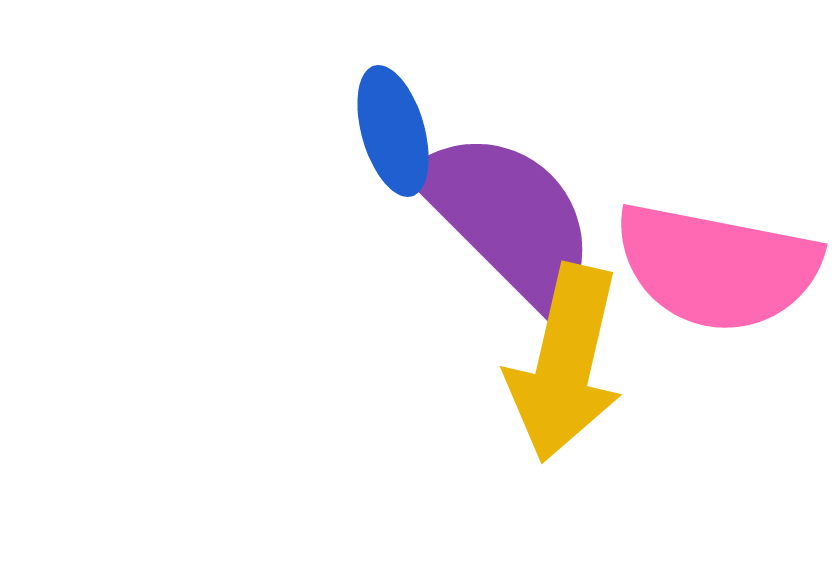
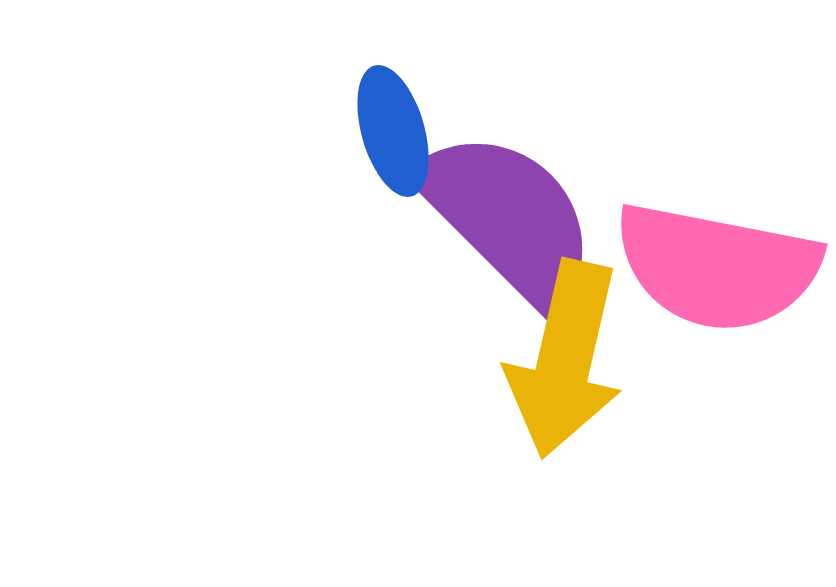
yellow arrow: moved 4 px up
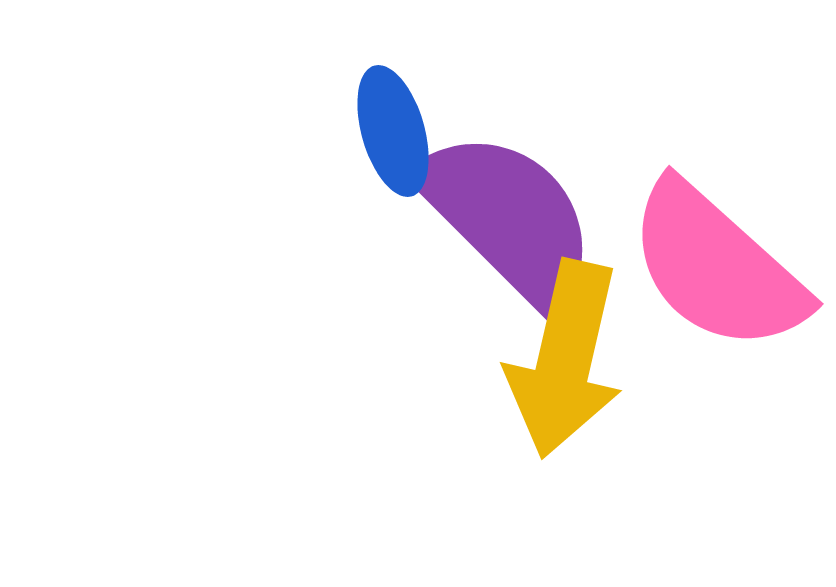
pink semicircle: rotated 31 degrees clockwise
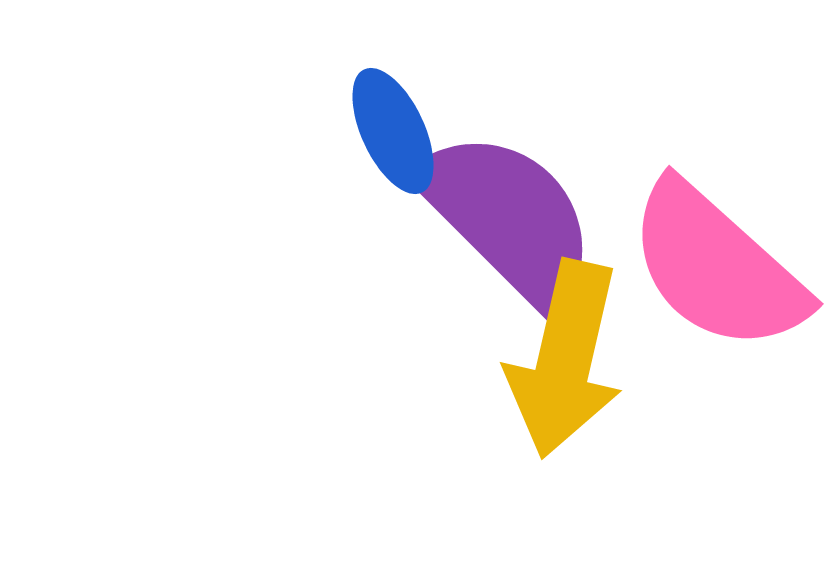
blue ellipse: rotated 9 degrees counterclockwise
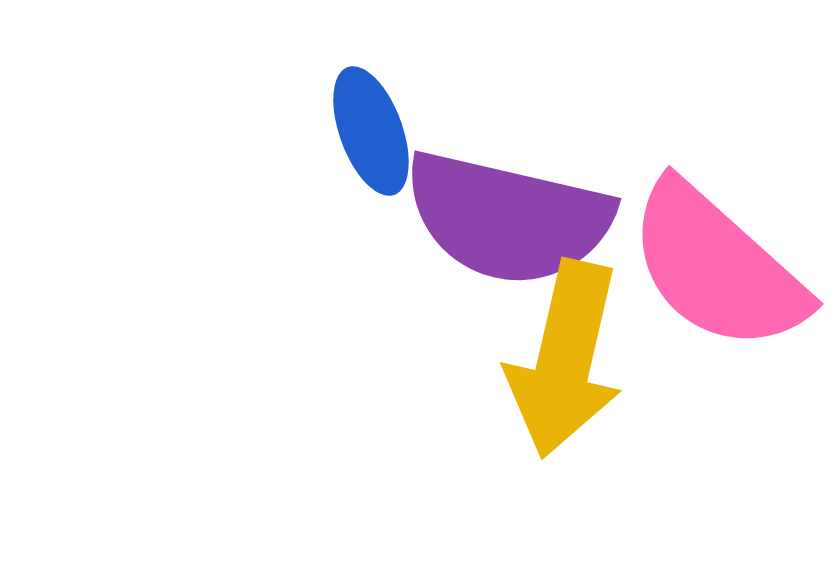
blue ellipse: moved 22 px left; rotated 5 degrees clockwise
purple semicircle: rotated 148 degrees clockwise
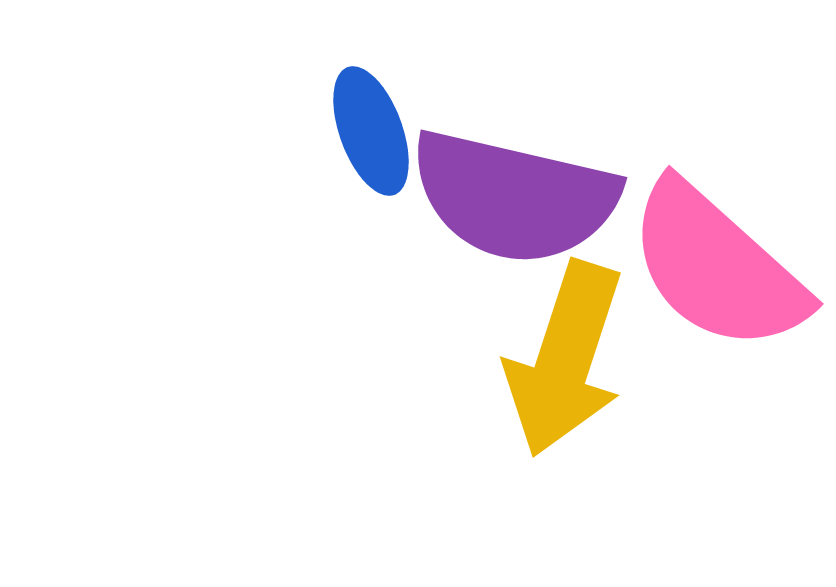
purple semicircle: moved 6 px right, 21 px up
yellow arrow: rotated 5 degrees clockwise
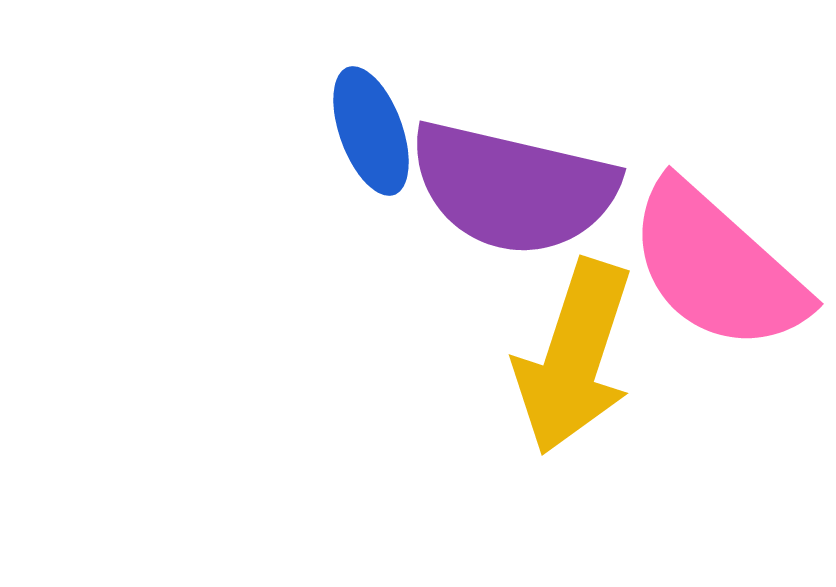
purple semicircle: moved 1 px left, 9 px up
yellow arrow: moved 9 px right, 2 px up
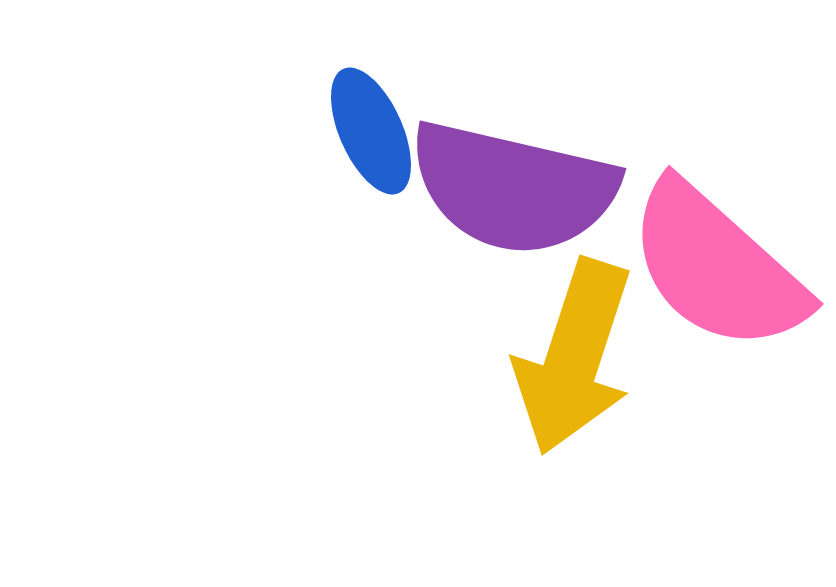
blue ellipse: rotated 4 degrees counterclockwise
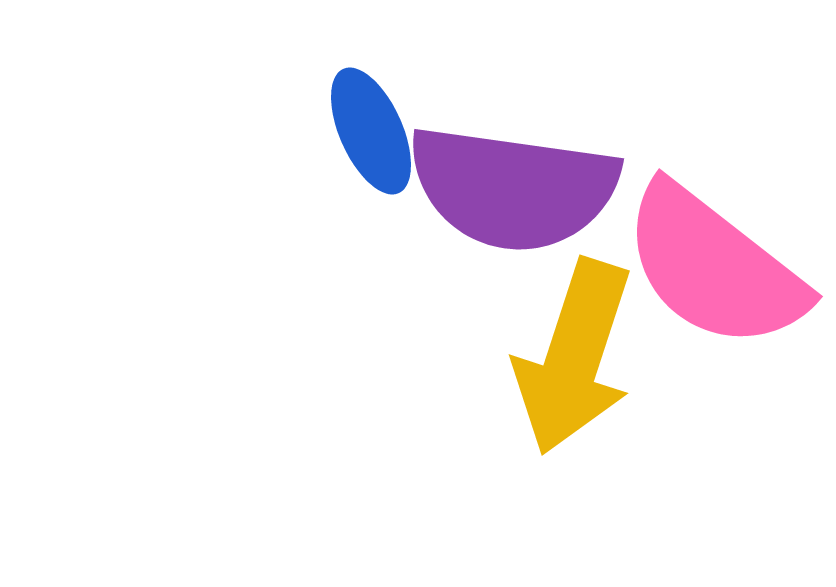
purple semicircle: rotated 5 degrees counterclockwise
pink semicircle: moved 3 px left; rotated 4 degrees counterclockwise
